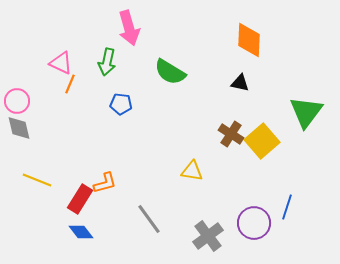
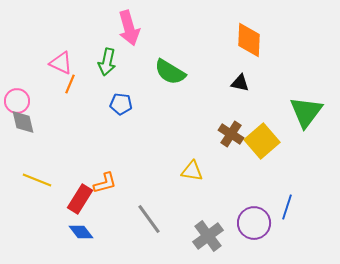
gray diamond: moved 4 px right, 6 px up
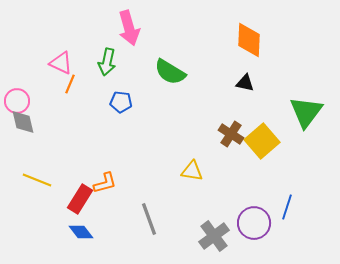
black triangle: moved 5 px right
blue pentagon: moved 2 px up
gray line: rotated 16 degrees clockwise
gray cross: moved 6 px right
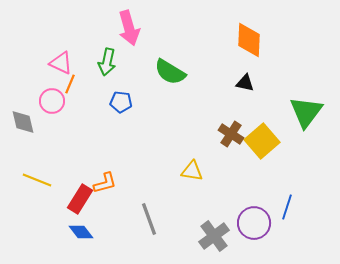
pink circle: moved 35 px right
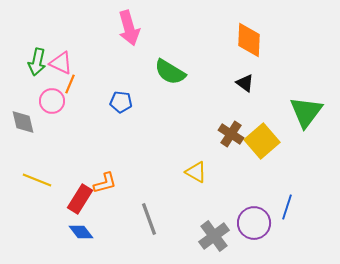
green arrow: moved 70 px left
black triangle: rotated 24 degrees clockwise
yellow triangle: moved 4 px right, 1 px down; rotated 20 degrees clockwise
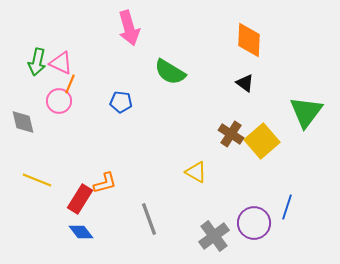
pink circle: moved 7 px right
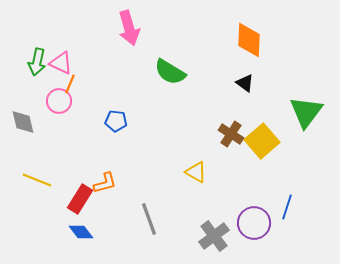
blue pentagon: moved 5 px left, 19 px down
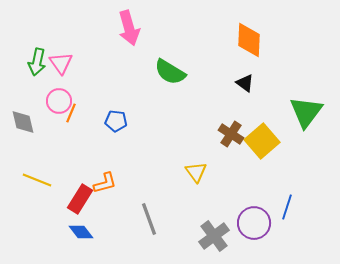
pink triangle: rotated 30 degrees clockwise
orange line: moved 1 px right, 29 px down
yellow triangle: rotated 25 degrees clockwise
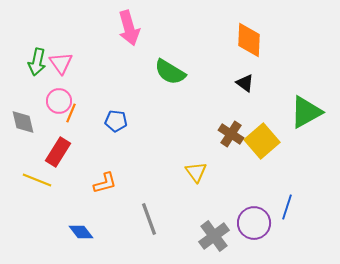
green triangle: rotated 24 degrees clockwise
red rectangle: moved 22 px left, 47 px up
